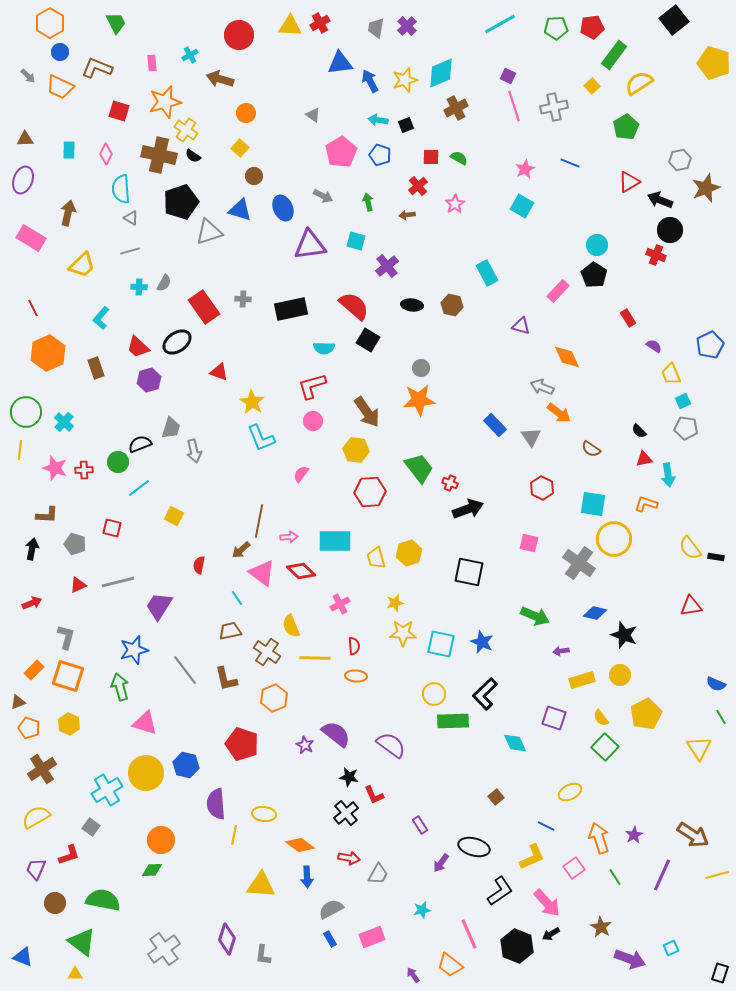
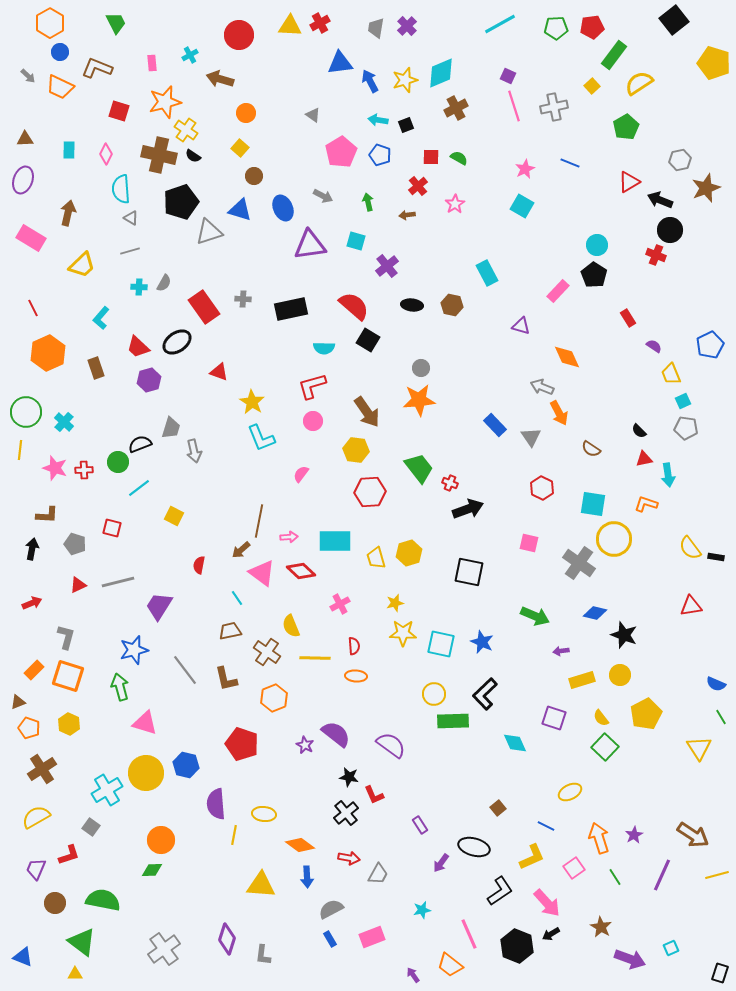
orange arrow at (559, 413): rotated 25 degrees clockwise
brown square at (496, 797): moved 2 px right, 11 px down
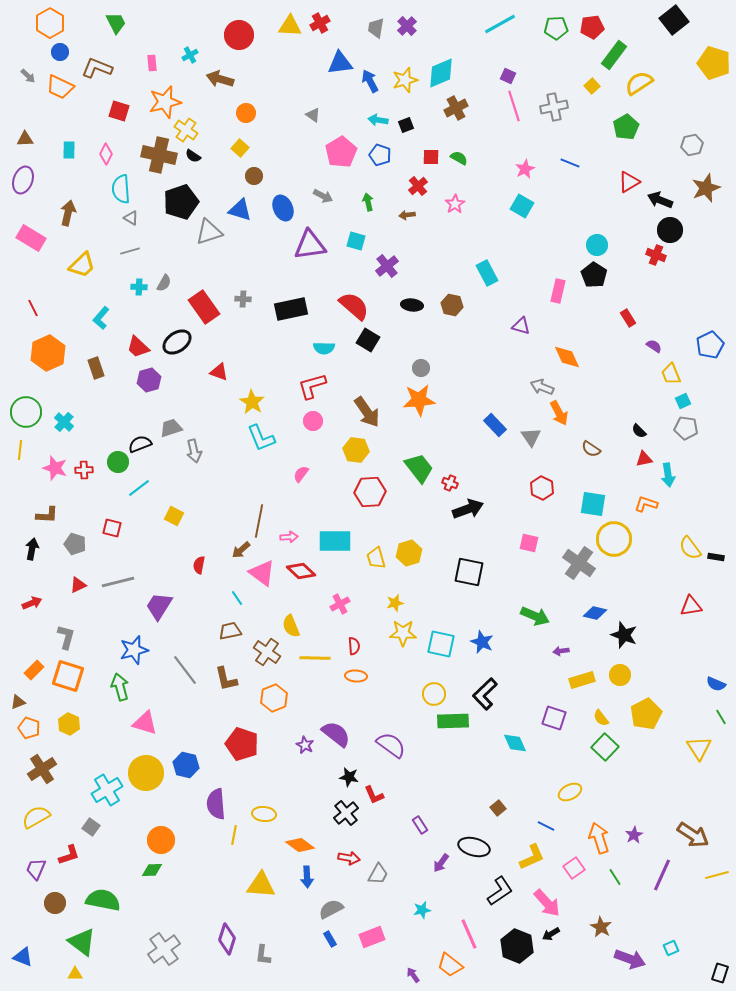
gray hexagon at (680, 160): moved 12 px right, 15 px up
pink rectangle at (558, 291): rotated 30 degrees counterclockwise
gray trapezoid at (171, 428): rotated 125 degrees counterclockwise
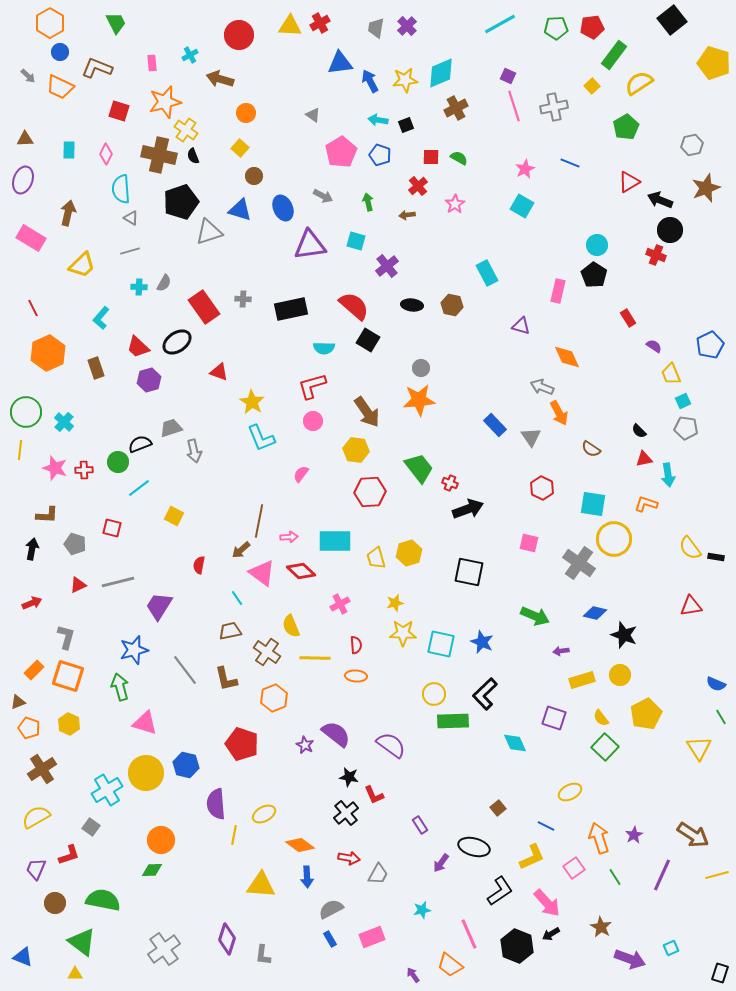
black square at (674, 20): moved 2 px left
yellow star at (405, 80): rotated 10 degrees clockwise
black semicircle at (193, 156): rotated 35 degrees clockwise
red semicircle at (354, 646): moved 2 px right, 1 px up
yellow ellipse at (264, 814): rotated 35 degrees counterclockwise
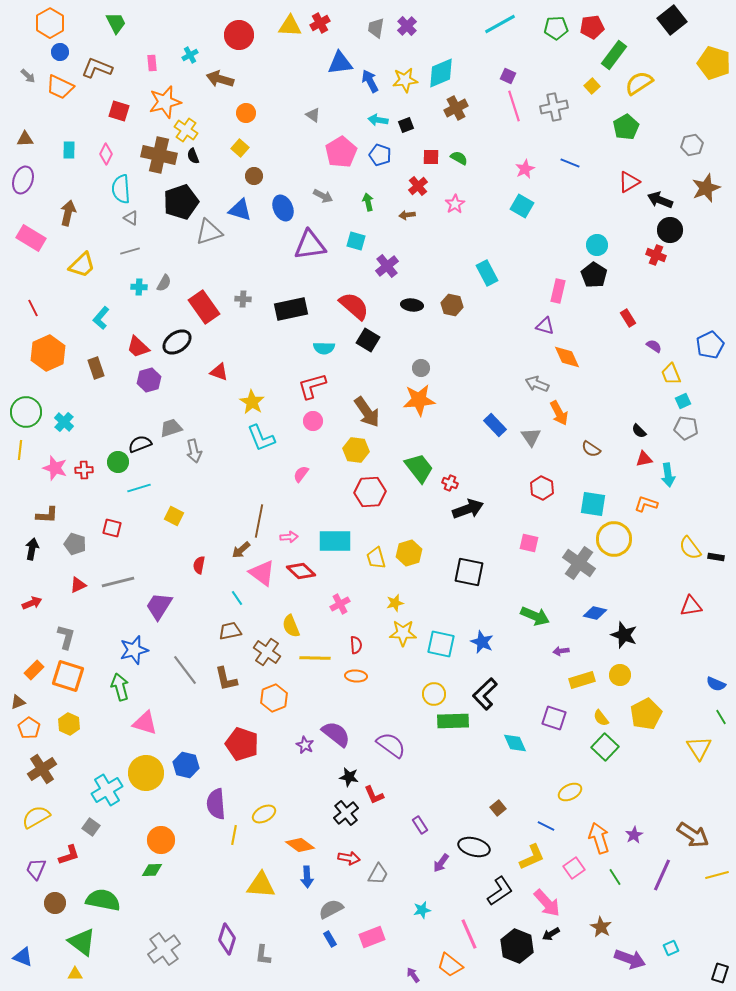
purple triangle at (521, 326): moved 24 px right
gray arrow at (542, 387): moved 5 px left, 3 px up
cyan line at (139, 488): rotated 20 degrees clockwise
orange pentagon at (29, 728): rotated 15 degrees clockwise
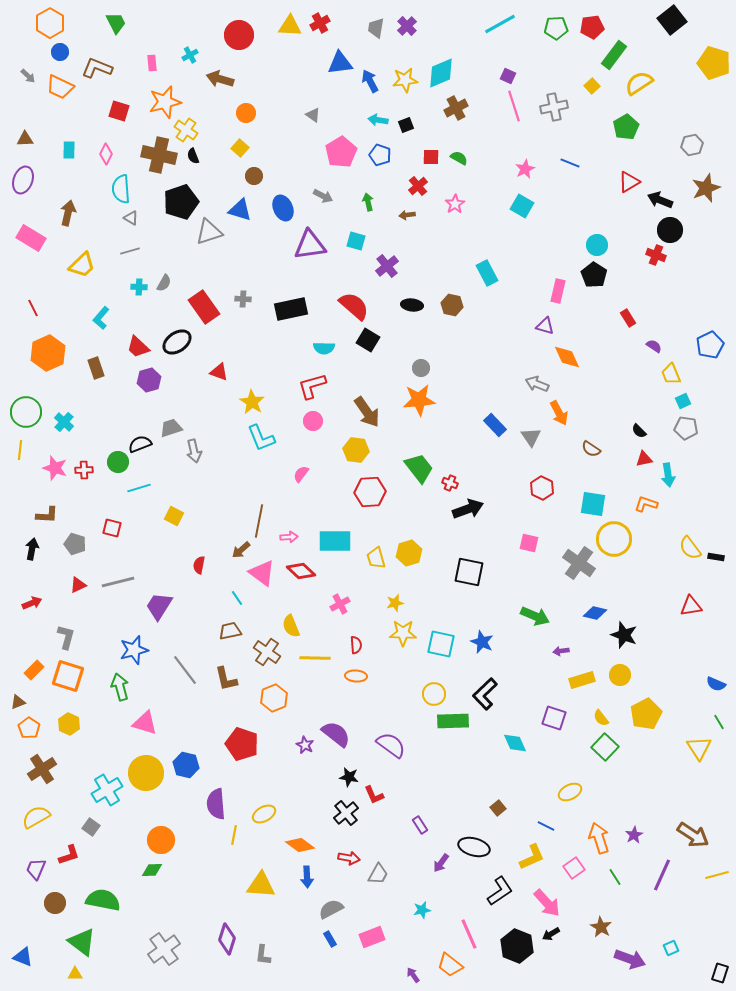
green line at (721, 717): moved 2 px left, 5 px down
